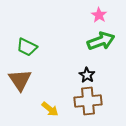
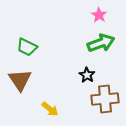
green arrow: moved 2 px down
brown cross: moved 17 px right, 2 px up
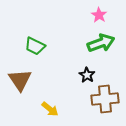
green trapezoid: moved 8 px right, 1 px up
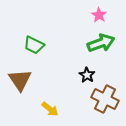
green trapezoid: moved 1 px left, 1 px up
brown cross: rotated 32 degrees clockwise
